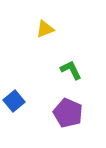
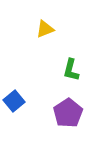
green L-shape: rotated 140 degrees counterclockwise
purple pentagon: rotated 16 degrees clockwise
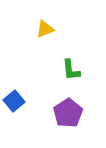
green L-shape: rotated 20 degrees counterclockwise
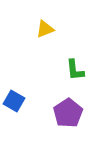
green L-shape: moved 4 px right
blue square: rotated 20 degrees counterclockwise
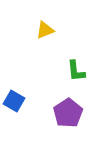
yellow triangle: moved 1 px down
green L-shape: moved 1 px right, 1 px down
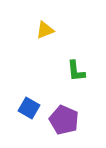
blue square: moved 15 px right, 7 px down
purple pentagon: moved 4 px left, 7 px down; rotated 16 degrees counterclockwise
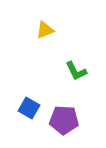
green L-shape: rotated 20 degrees counterclockwise
purple pentagon: rotated 20 degrees counterclockwise
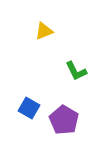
yellow triangle: moved 1 px left, 1 px down
purple pentagon: rotated 28 degrees clockwise
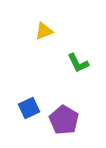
green L-shape: moved 2 px right, 8 px up
blue square: rotated 35 degrees clockwise
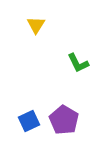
yellow triangle: moved 8 px left, 6 px up; rotated 36 degrees counterclockwise
blue square: moved 13 px down
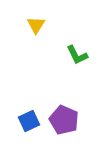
green L-shape: moved 1 px left, 8 px up
purple pentagon: rotated 8 degrees counterclockwise
